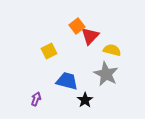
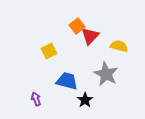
yellow semicircle: moved 7 px right, 4 px up
purple arrow: rotated 40 degrees counterclockwise
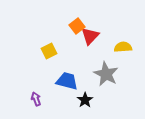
yellow semicircle: moved 4 px right, 1 px down; rotated 18 degrees counterclockwise
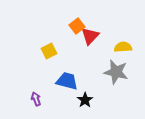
gray star: moved 10 px right, 2 px up; rotated 15 degrees counterclockwise
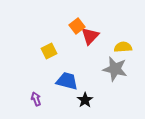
gray star: moved 1 px left, 3 px up
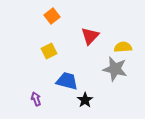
orange square: moved 25 px left, 10 px up
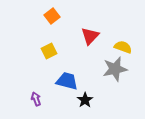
yellow semicircle: rotated 24 degrees clockwise
gray star: rotated 25 degrees counterclockwise
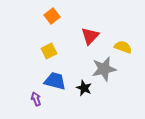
gray star: moved 11 px left
blue trapezoid: moved 12 px left
black star: moved 1 px left, 12 px up; rotated 14 degrees counterclockwise
